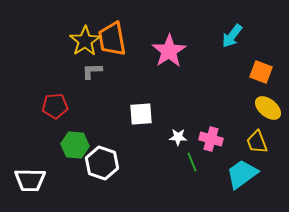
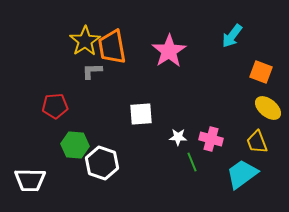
orange trapezoid: moved 8 px down
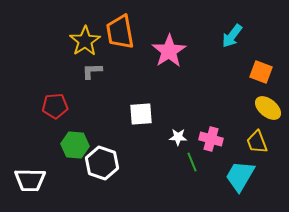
orange trapezoid: moved 8 px right, 15 px up
cyan trapezoid: moved 2 px left, 2 px down; rotated 24 degrees counterclockwise
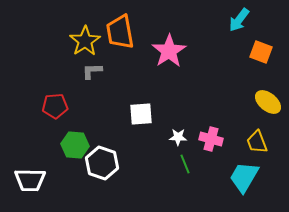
cyan arrow: moved 7 px right, 16 px up
orange square: moved 20 px up
yellow ellipse: moved 6 px up
green line: moved 7 px left, 2 px down
cyan trapezoid: moved 4 px right, 1 px down
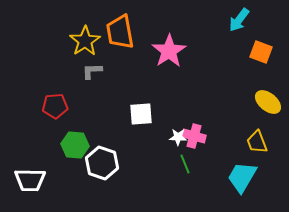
pink cross: moved 17 px left, 3 px up
cyan trapezoid: moved 2 px left
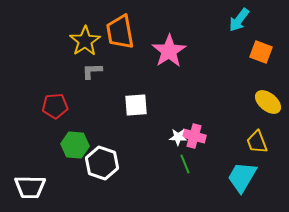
white square: moved 5 px left, 9 px up
white trapezoid: moved 7 px down
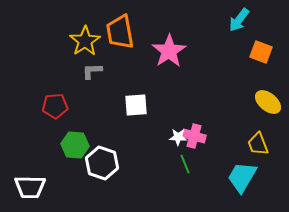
yellow trapezoid: moved 1 px right, 2 px down
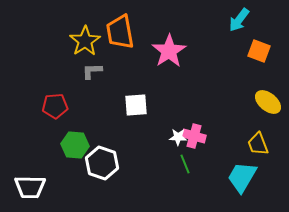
orange square: moved 2 px left, 1 px up
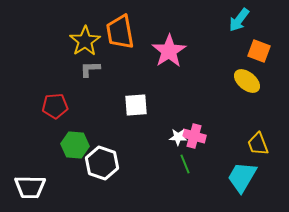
gray L-shape: moved 2 px left, 2 px up
yellow ellipse: moved 21 px left, 21 px up
